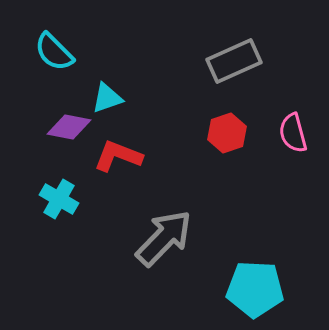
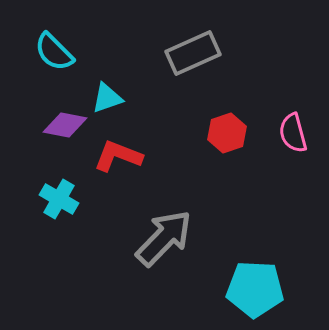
gray rectangle: moved 41 px left, 8 px up
purple diamond: moved 4 px left, 2 px up
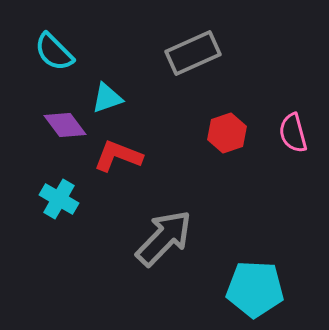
purple diamond: rotated 42 degrees clockwise
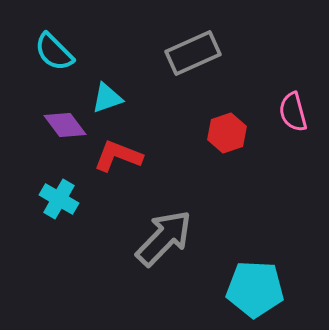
pink semicircle: moved 21 px up
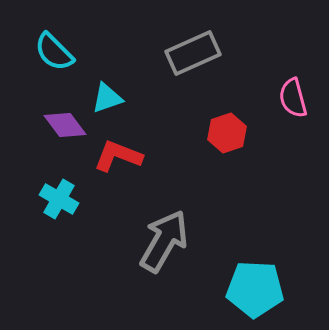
pink semicircle: moved 14 px up
gray arrow: moved 3 px down; rotated 14 degrees counterclockwise
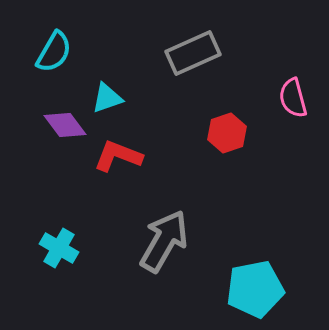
cyan semicircle: rotated 105 degrees counterclockwise
cyan cross: moved 49 px down
cyan pentagon: rotated 14 degrees counterclockwise
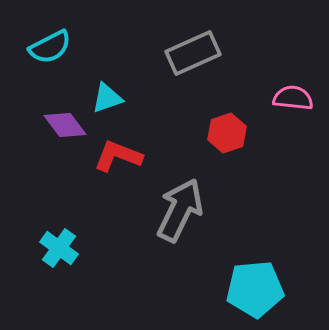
cyan semicircle: moved 4 px left, 5 px up; rotated 33 degrees clockwise
pink semicircle: rotated 111 degrees clockwise
gray arrow: moved 16 px right, 31 px up; rotated 4 degrees counterclockwise
cyan cross: rotated 6 degrees clockwise
cyan pentagon: rotated 6 degrees clockwise
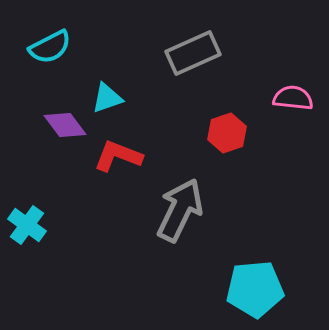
cyan cross: moved 32 px left, 23 px up
